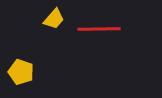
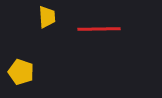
yellow trapezoid: moved 7 px left, 2 px up; rotated 45 degrees counterclockwise
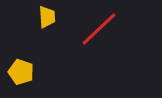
red line: rotated 42 degrees counterclockwise
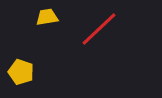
yellow trapezoid: rotated 95 degrees counterclockwise
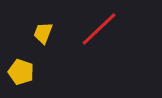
yellow trapezoid: moved 4 px left, 16 px down; rotated 60 degrees counterclockwise
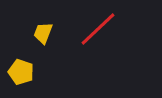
red line: moved 1 px left
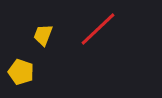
yellow trapezoid: moved 2 px down
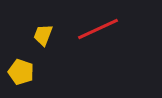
red line: rotated 18 degrees clockwise
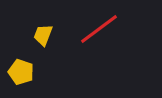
red line: moved 1 px right; rotated 12 degrees counterclockwise
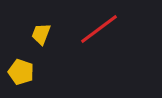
yellow trapezoid: moved 2 px left, 1 px up
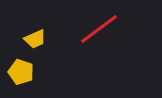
yellow trapezoid: moved 6 px left, 5 px down; rotated 135 degrees counterclockwise
